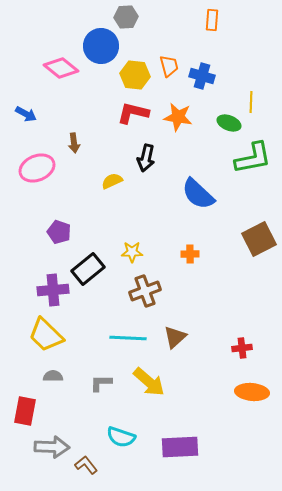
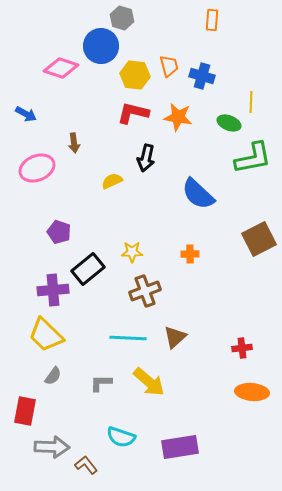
gray hexagon: moved 4 px left, 1 px down; rotated 20 degrees clockwise
pink diamond: rotated 20 degrees counterclockwise
gray semicircle: rotated 126 degrees clockwise
purple rectangle: rotated 6 degrees counterclockwise
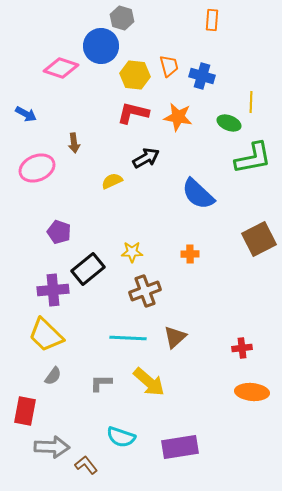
black arrow: rotated 132 degrees counterclockwise
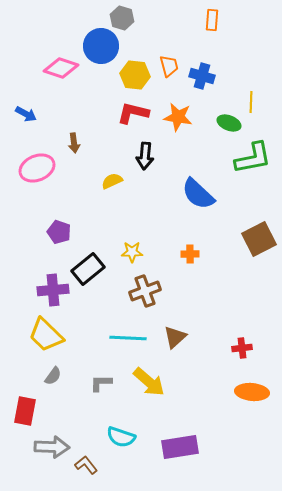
black arrow: moved 1 px left, 2 px up; rotated 124 degrees clockwise
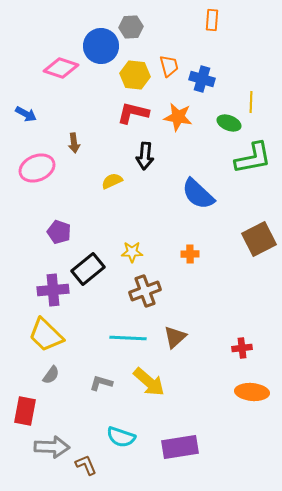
gray hexagon: moved 9 px right, 9 px down; rotated 20 degrees counterclockwise
blue cross: moved 3 px down
gray semicircle: moved 2 px left, 1 px up
gray L-shape: rotated 15 degrees clockwise
brown L-shape: rotated 15 degrees clockwise
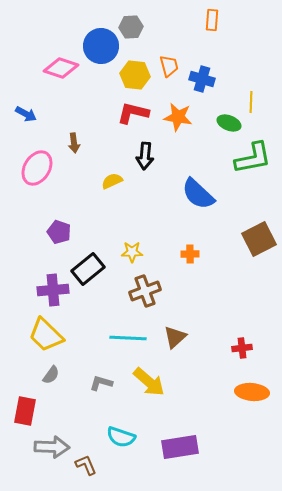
pink ellipse: rotated 36 degrees counterclockwise
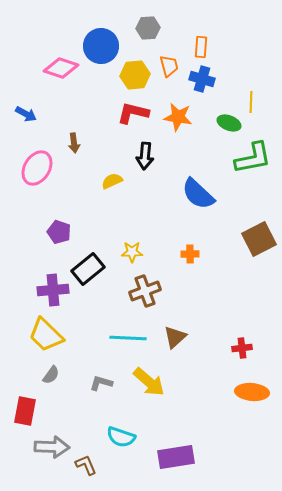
orange rectangle: moved 11 px left, 27 px down
gray hexagon: moved 17 px right, 1 px down
yellow hexagon: rotated 12 degrees counterclockwise
purple rectangle: moved 4 px left, 10 px down
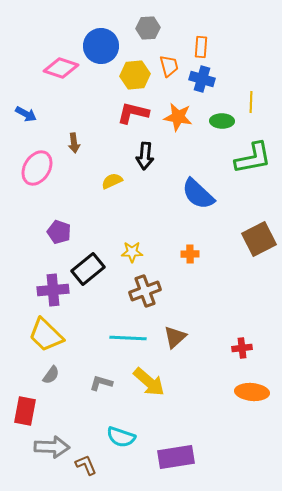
green ellipse: moved 7 px left, 2 px up; rotated 20 degrees counterclockwise
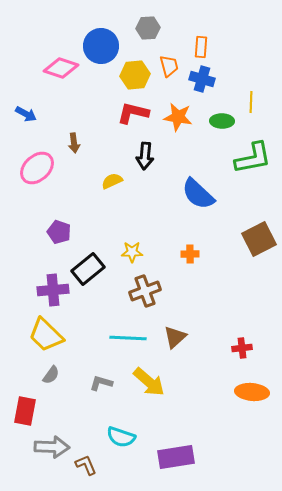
pink ellipse: rotated 16 degrees clockwise
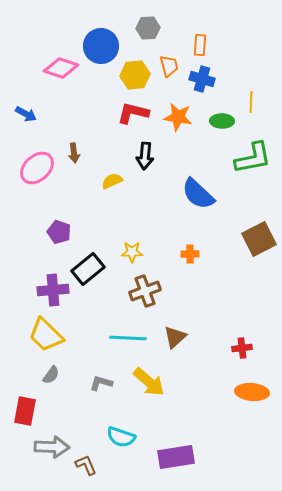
orange rectangle: moved 1 px left, 2 px up
brown arrow: moved 10 px down
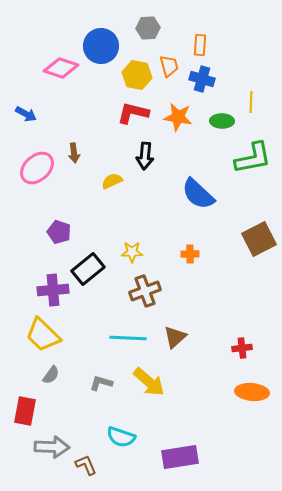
yellow hexagon: moved 2 px right; rotated 16 degrees clockwise
yellow trapezoid: moved 3 px left
purple rectangle: moved 4 px right
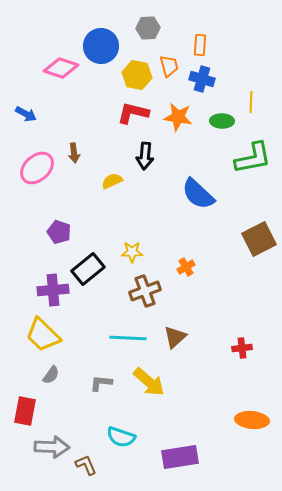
orange cross: moved 4 px left, 13 px down; rotated 30 degrees counterclockwise
gray L-shape: rotated 10 degrees counterclockwise
orange ellipse: moved 28 px down
